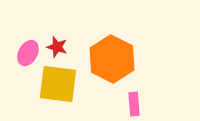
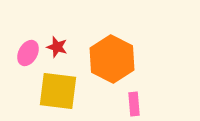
yellow square: moved 7 px down
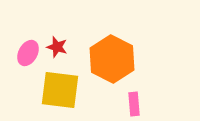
yellow square: moved 2 px right, 1 px up
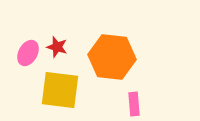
orange hexagon: moved 2 px up; rotated 21 degrees counterclockwise
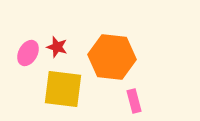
yellow square: moved 3 px right, 1 px up
pink rectangle: moved 3 px up; rotated 10 degrees counterclockwise
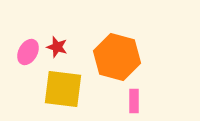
pink ellipse: moved 1 px up
orange hexagon: moved 5 px right; rotated 9 degrees clockwise
pink rectangle: rotated 15 degrees clockwise
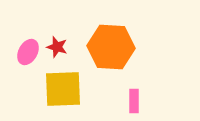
orange hexagon: moved 6 px left, 10 px up; rotated 12 degrees counterclockwise
yellow square: rotated 9 degrees counterclockwise
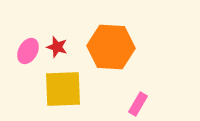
pink ellipse: moved 1 px up
pink rectangle: moved 4 px right, 3 px down; rotated 30 degrees clockwise
